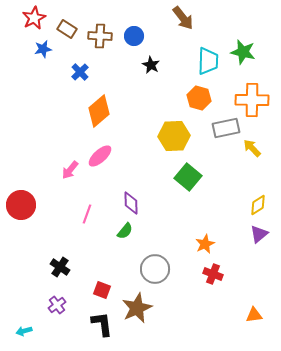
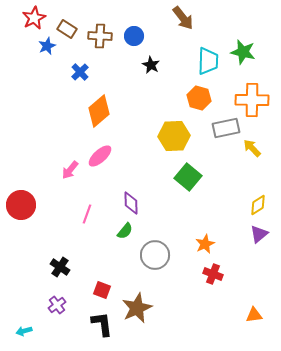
blue star: moved 4 px right, 3 px up; rotated 12 degrees counterclockwise
gray circle: moved 14 px up
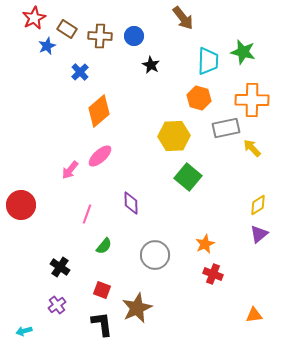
green semicircle: moved 21 px left, 15 px down
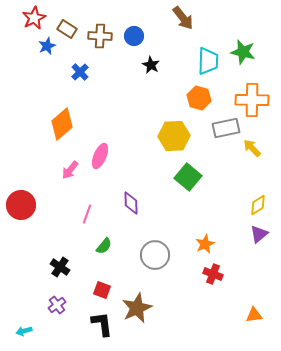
orange diamond: moved 37 px left, 13 px down
pink ellipse: rotated 25 degrees counterclockwise
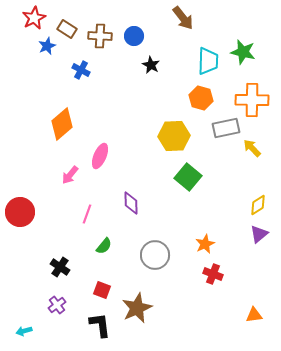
blue cross: moved 1 px right, 2 px up; rotated 18 degrees counterclockwise
orange hexagon: moved 2 px right
pink arrow: moved 5 px down
red circle: moved 1 px left, 7 px down
black L-shape: moved 2 px left, 1 px down
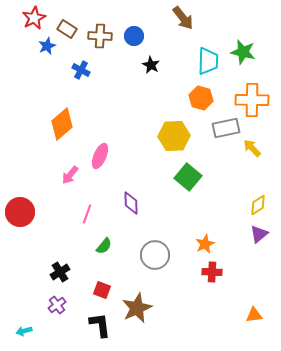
black cross: moved 5 px down; rotated 24 degrees clockwise
red cross: moved 1 px left, 2 px up; rotated 18 degrees counterclockwise
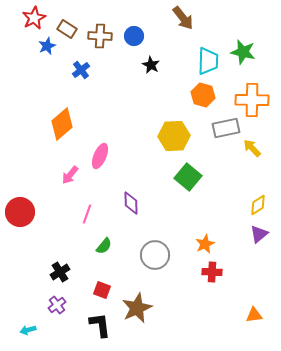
blue cross: rotated 24 degrees clockwise
orange hexagon: moved 2 px right, 3 px up
cyan arrow: moved 4 px right, 1 px up
